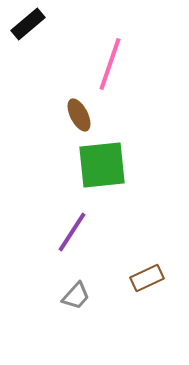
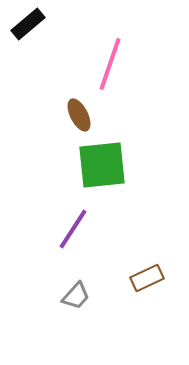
purple line: moved 1 px right, 3 px up
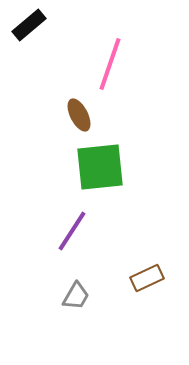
black rectangle: moved 1 px right, 1 px down
green square: moved 2 px left, 2 px down
purple line: moved 1 px left, 2 px down
gray trapezoid: rotated 12 degrees counterclockwise
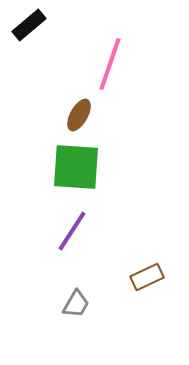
brown ellipse: rotated 56 degrees clockwise
green square: moved 24 px left; rotated 10 degrees clockwise
brown rectangle: moved 1 px up
gray trapezoid: moved 8 px down
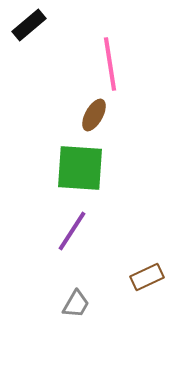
pink line: rotated 28 degrees counterclockwise
brown ellipse: moved 15 px right
green square: moved 4 px right, 1 px down
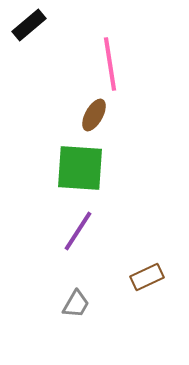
purple line: moved 6 px right
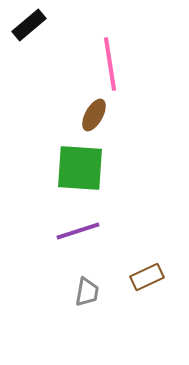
purple line: rotated 39 degrees clockwise
gray trapezoid: moved 11 px right, 12 px up; rotated 20 degrees counterclockwise
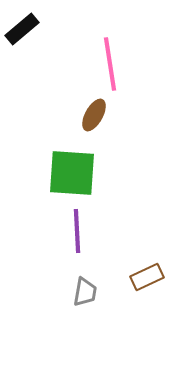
black rectangle: moved 7 px left, 4 px down
green square: moved 8 px left, 5 px down
purple line: moved 1 px left; rotated 75 degrees counterclockwise
gray trapezoid: moved 2 px left
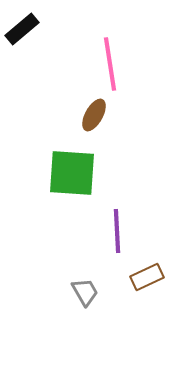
purple line: moved 40 px right
gray trapezoid: rotated 40 degrees counterclockwise
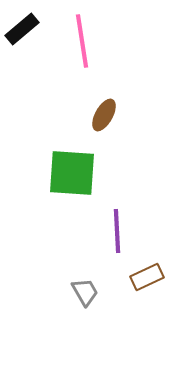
pink line: moved 28 px left, 23 px up
brown ellipse: moved 10 px right
